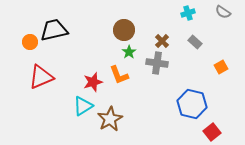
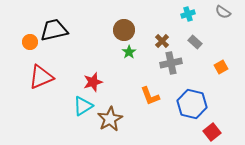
cyan cross: moved 1 px down
gray cross: moved 14 px right; rotated 20 degrees counterclockwise
orange L-shape: moved 31 px right, 21 px down
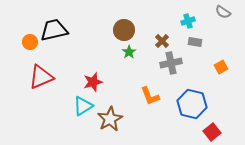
cyan cross: moved 7 px down
gray rectangle: rotated 32 degrees counterclockwise
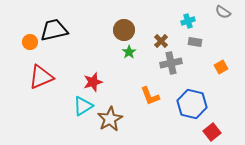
brown cross: moved 1 px left
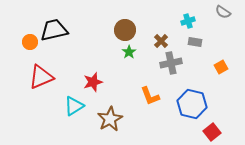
brown circle: moved 1 px right
cyan triangle: moved 9 px left
